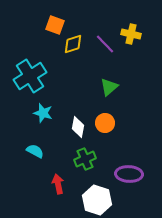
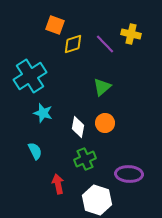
green triangle: moved 7 px left
cyan semicircle: rotated 36 degrees clockwise
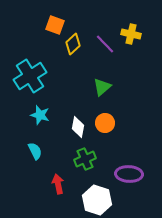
yellow diamond: rotated 25 degrees counterclockwise
cyan star: moved 3 px left, 2 px down
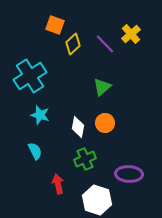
yellow cross: rotated 36 degrees clockwise
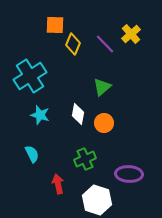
orange square: rotated 18 degrees counterclockwise
yellow diamond: rotated 25 degrees counterclockwise
orange circle: moved 1 px left
white diamond: moved 13 px up
cyan semicircle: moved 3 px left, 3 px down
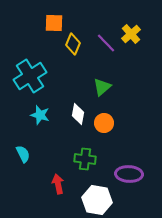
orange square: moved 1 px left, 2 px up
purple line: moved 1 px right, 1 px up
cyan semicircle: moved 9 px left
green cross: rotated 30 degrees clockwise
white hexagon: rotated 8 degrees counterclockwise
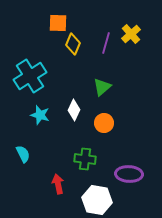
orange square: moved 4 px right
purple line: rotated 60 degrees clockwise
white diamond: moved 4 px left, 4 px up; rotated 15 degrees clockwise
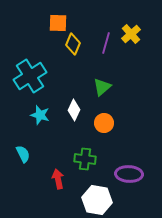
red arrow: moved 5 px up
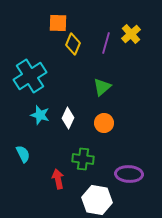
white diamond: moved 6 px left, 8 px down
green cross: moved 2 px left
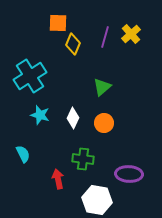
purple line: moved 1 px left, 6 px up
white diamond: moved 5 px right
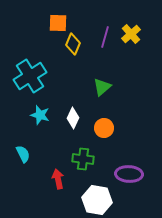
orange circle: moved 5 px down
